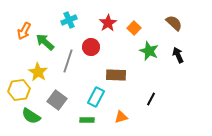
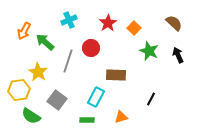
red circle: moved 1 px down
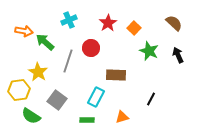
orange arrow: rotated 108 degrees counterclockwise
orange triangle: moved 1 px right
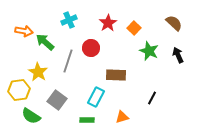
black line: moved 1 px right, 1 px up
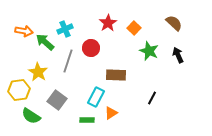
cyan cross: moved 4 px left, 9 px down
orange triangle: moved 11 px left, 4 px up; rotated 16 degrees counterclockwise
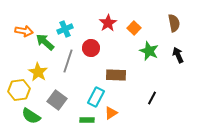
brown semicircle: rotated 36 degrees clockwise
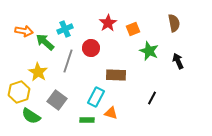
orange square: moved 1 px left, 1 px down; rotated 24 degrees clockwise
black arrow: moved 6 px down
yellow hexagon: moved 2 px down; rotated 10 degrees counterclockwise
orange triangle: rotated 48 degrees clockwise
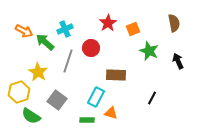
orange arrow: rotated 18 degrees clockwise
